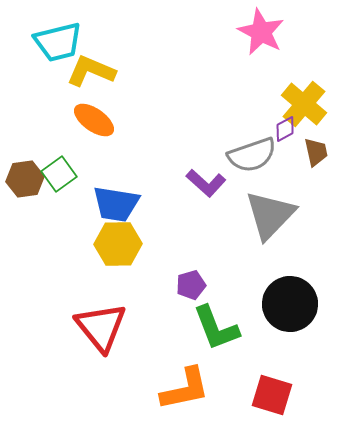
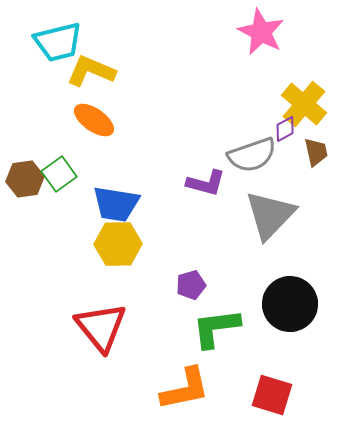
purple L-shape: rotated 27 degrees counterclockwise
green L-shape: rotated 104 degrees clockwise
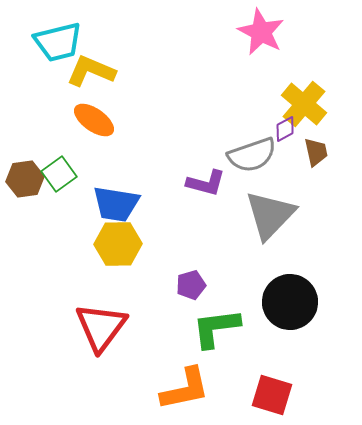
black circle: moved 2 px up
red triangle: rotated 16 degrees clockwise
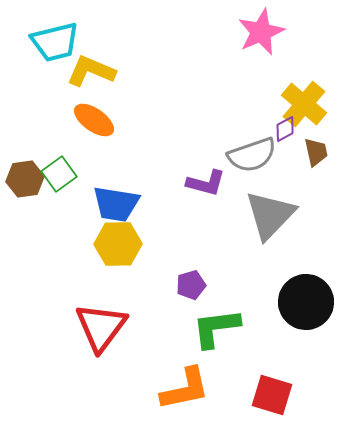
pink star: rotated 21 degrees clockwise
cyan trapezoid: moved 3 px left
black circle: moved 16 px right
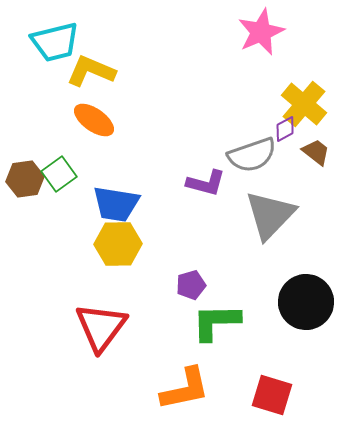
brown trapezoid: rotated 40 degrees counterclockwise
green L-shape: moved 6 px up; rotated 6 degrees clockwise
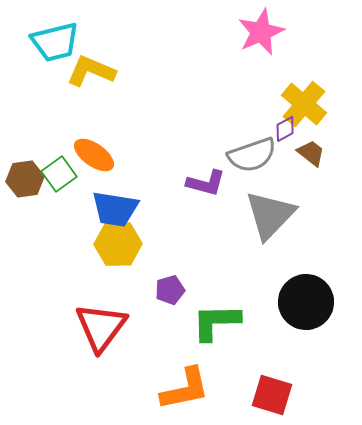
orange ellipse: moved 35 px down
brown trapezoid: moved 5 px left, 1 px down
blue trapezoid: moved 1 px left, 5 px down
purple pentagon: moved 21 px left, 5 px down
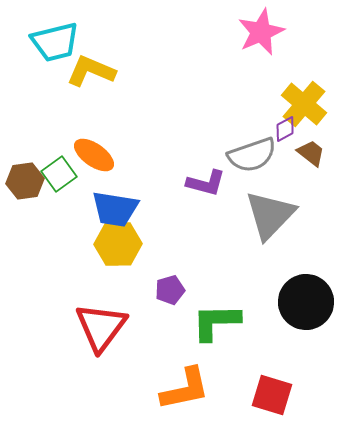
brown hexagon: moved 2 px down
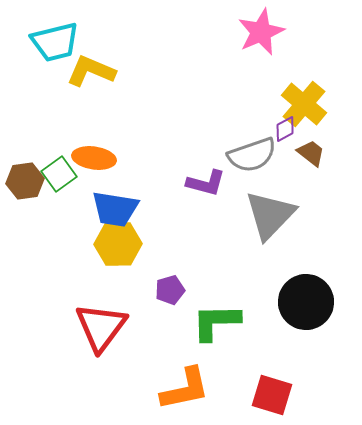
orange ellipse: moved 3 px down; rotated 27 degrees counterclockwise
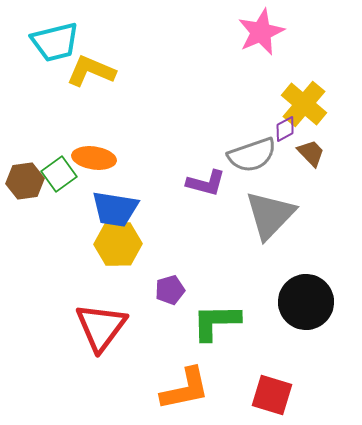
brown trapezoid: rotated 8 degrees clockwise
